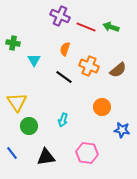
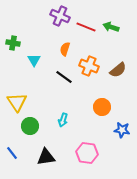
green circle: moved 1 px right
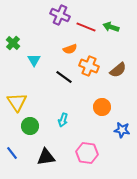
purple cross: moved 1 px up
green cross: rotated 32 degrees clockwise
orange semicircle: moved 5 px right; rotated 128 degrees counterclockwise
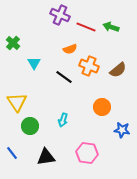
cyan triangle: moved 3 px down
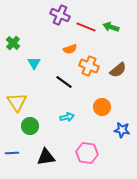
black line: moved 5 px down
cyan arrow: moved 4 px right, 3 px up; rotated 120 degrees counterclockwise
blue line: rotated 56 degrees counterclockwise
